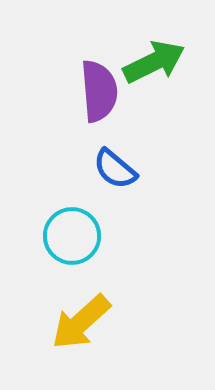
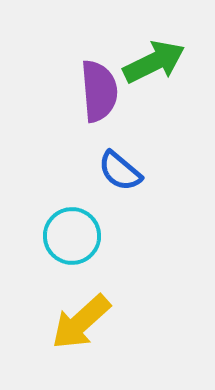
blue semicircle: moved 5 px right, 2 px down
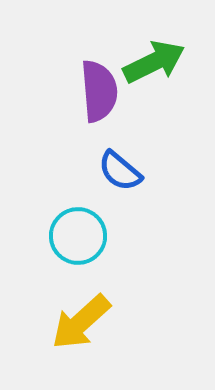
cyan circle: moved 6 px right
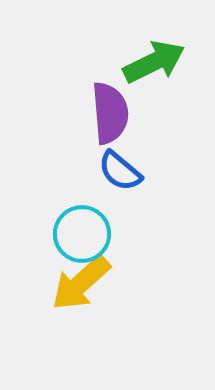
purple semicircle: moved 11 px right, 22 px down
cyan circle: moved 4 px right, 2 px up
yellow arrow: moved 39 px up
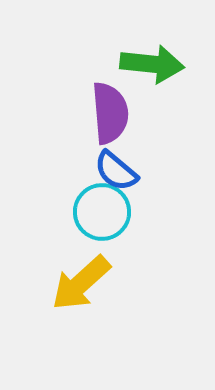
green arrow: moved 2 px left, 2 px down; rotated 32 degrees clockwise
blue semicircle: moved 4 px left
cyan circle: moved 20 px right, 22 px up
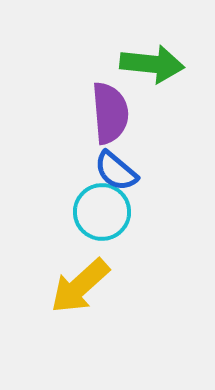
yellow arrow: moved 1 px left, 3 px down
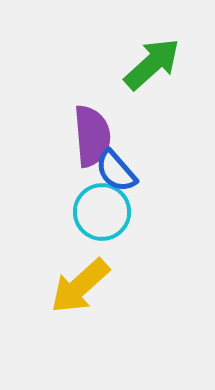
green arrow: rotated 48 degrees counterclockwise
purple semicircle: moved 18 px left, 23 px down
blue semicircle: rotated 9 degrees clockwise
